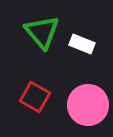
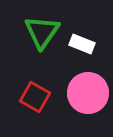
green triangle: rotated 15 degrees clockwise
pink circle: moved 12 px up
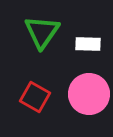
white rectangle: moved 6 px right; rotated 20 degrees counterclockwise
pink circle: moved 1 px right, 1 px down
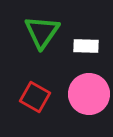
white rectangle: moved 2 px left, 2 px down
